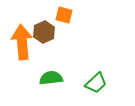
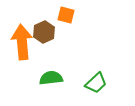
orange square: moved 2 px right
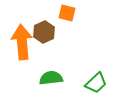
orange square: moved 1 px right, 2 px up
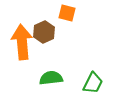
green trapezoid: moved 3 px left; rotated 20 degrees counterclockwise
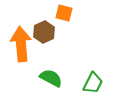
orange square: moved 3 px left
orange arrow: moved 1 px left, 2 px down
green semicircle: rotated 35 degrees clockwise
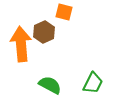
orange square: moved 1 px up
green semicircle: moved 1 px left, 7 px down
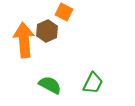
orange square: rotated 12 degrees clockwise
brown hexagon: moved 3 px right, 1 px up
orange arrow: moved 3 px right, 4 px up
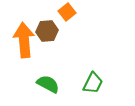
orange square: moved 3 px right; rotated 24 degrees clockwise
brown hexagon: rotated 20 degrees clockwise
green semicircle: moved 2 px left, 1 px up
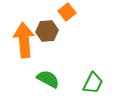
green semicircle: moved 5 px up
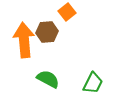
brown hexagon: moved 1 px down
